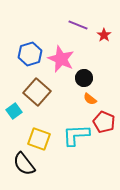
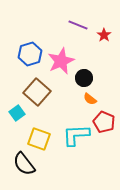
pink star: moved 2 px down; rotated 24 degrees clockwise
cyan square: moved 3 px right, 2 px down
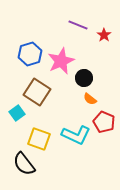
brown square: rotated 8 degrees counterclockwise
cyan L-shape: rotated 152 degrees counterclockwise
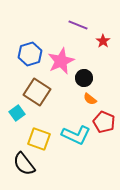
red star: moved 1 px left, 6 px down
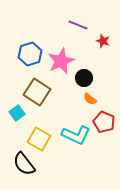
red star: rotated 16 degrees counterclockwise
yellow square: rotated 10 degrees clockwise
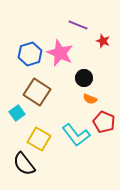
pink star: moved 1 px left, 8 px up; rotated 24 degrees counterclockwise
orange semicircle: rotated 16 degrees counterclockwise
cyan L-shape: rotated 28 degrees clockwise
